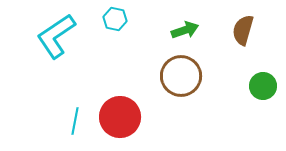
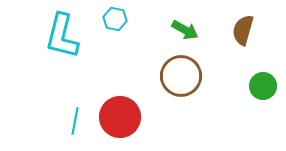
green arrow: rotated 48 degrees clockwise
cyan L-shape: moved 6 px right; rotated 42 degrees counterclockwise
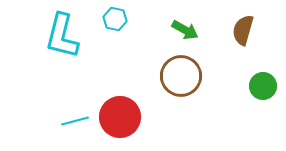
cyan line: rotated 64 degrees clockwise
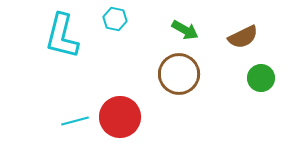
brown semicircle: moved 7 px down; rotated 132 degrees counterclockwise
brown circle: moved 2 px left, 2 px up
green circle: moved 2 px left, 8 px up
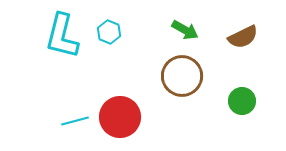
cyan hexagon: moved 6 px left, 13 px down; rotated 10 degrees clockwise
brown circle: moved 3 px right, 2 px down
green circle: moved 19 px left, 23 px down
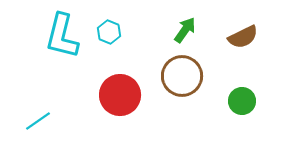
green arrow: rotated 84 degrees counterclockwise
red circle: moved 22 px up
cyan line: moved 37 px left; rotated 20 degrees counterclockwise
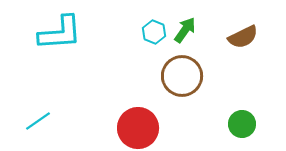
cyan hexagon: moved 45 px right
cyan L-shape: moved 2 px left, 3 px up; rotated 108 degrees counterclockwise
red circle: moved 18 px right, 33 px down
green circle: moved 23 px down
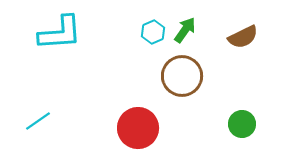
cyan hexagon: moved 1 px left; rotated 15 degrees clockwise
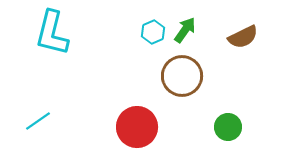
cyan L-shape: moved 8 px left; rotated 108 degrees clockwise
green circle: moved 14 px left, 3 px down
red circle: moved 1 px left, 1 px up
